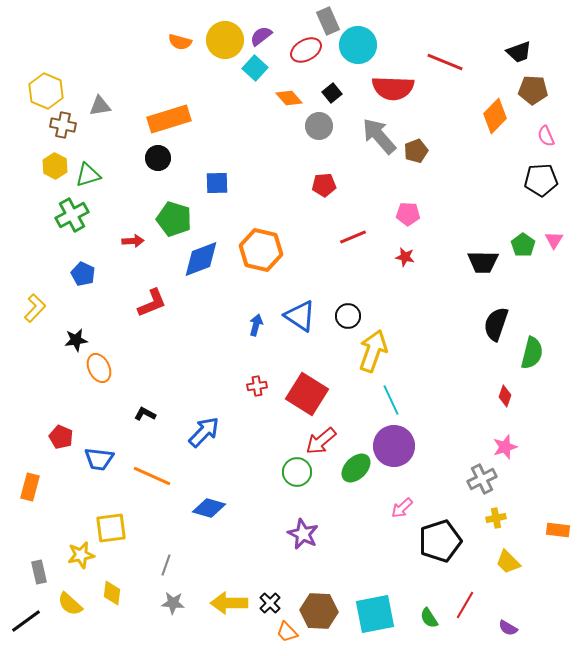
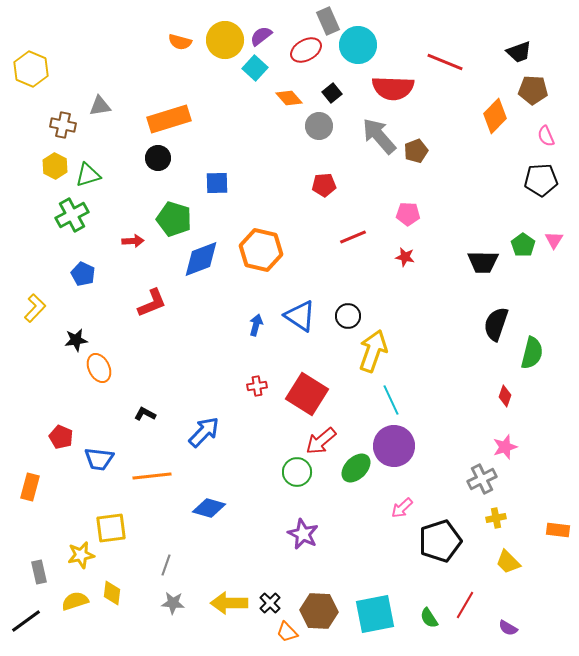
yellow hexagon at (46, 91): moved 15 px left, 22 px up
orange line at (152, 476): rotated 30 degrees counterclockwise
yellow semicircle at (70, 604): moved 5 px right, 3 px up; rotated 120 degrees clockwise
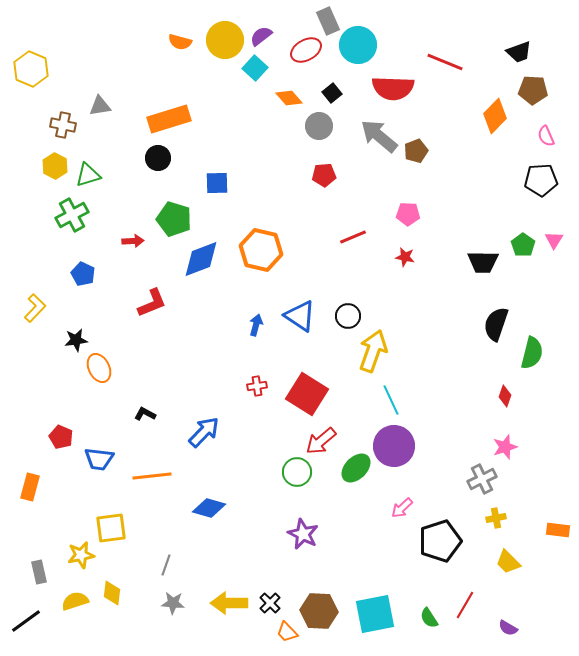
gray arrow at (379, 136): rotated 9 degrees counterclockwise
red pentagon at (324, 185): moved 10 px up
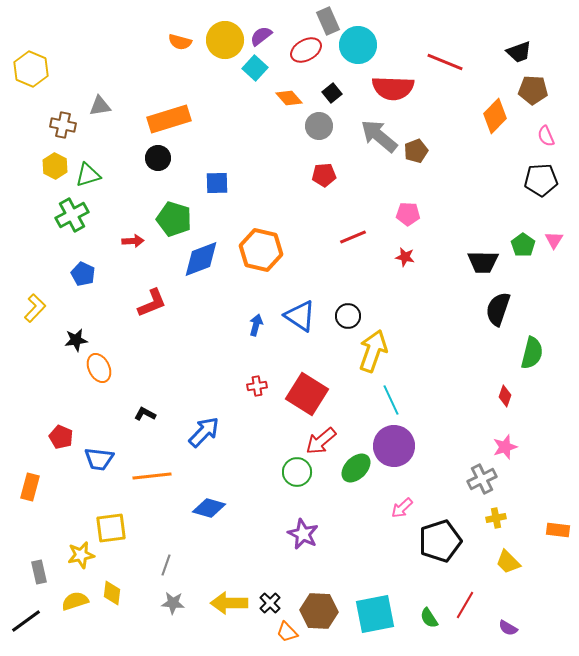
black semicircle at (496, 324): moved 2 px right, 15 px up
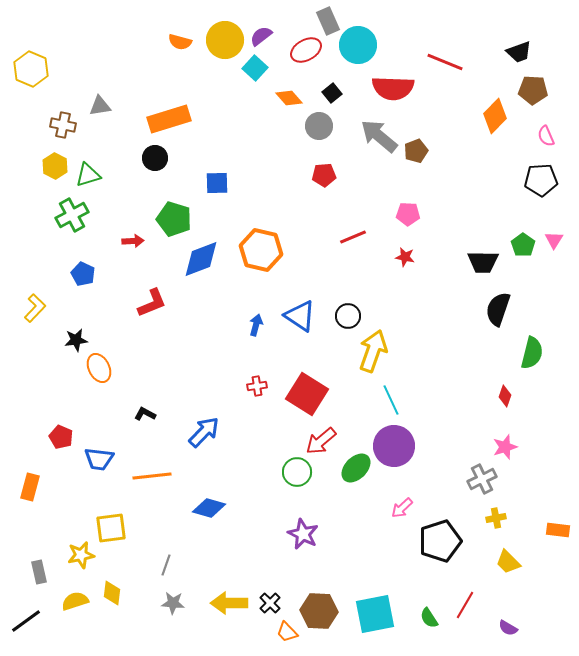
black circle at (158, 158): moved 3 px left
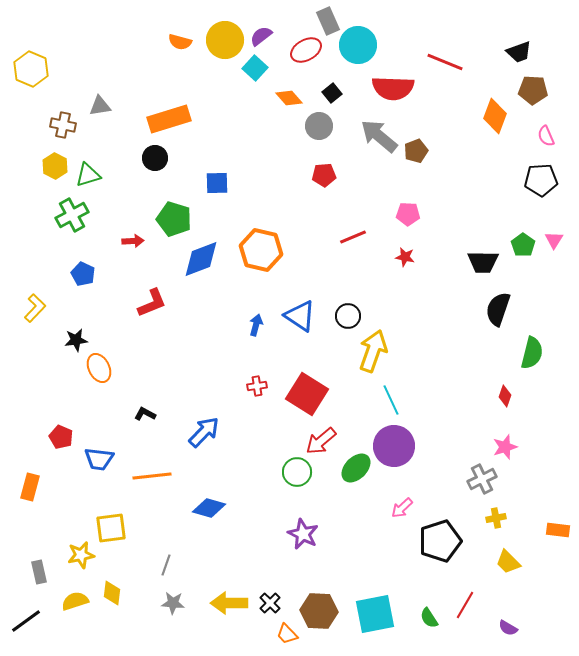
orange diamond at (495, 116): rotated 24 degrees counterclockwise
orange trapezoid at (287, 632): moved 2 px down
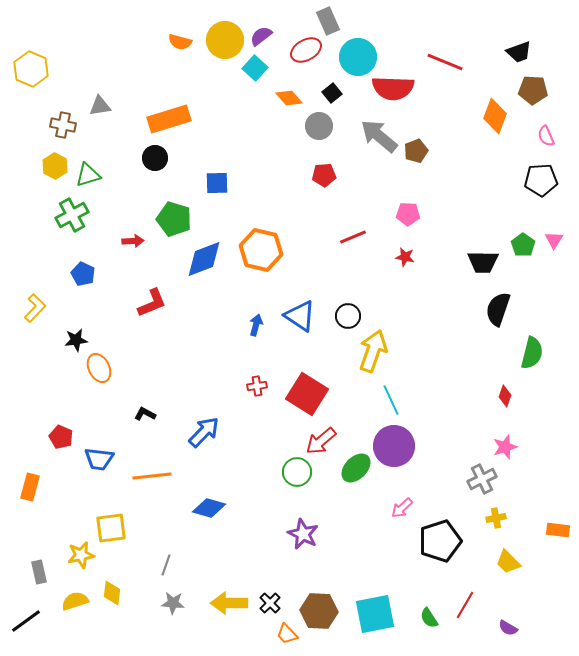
cyan circle at (358, 45): moved 12 px down
blue diamond at (201, 259): moved 3 px right
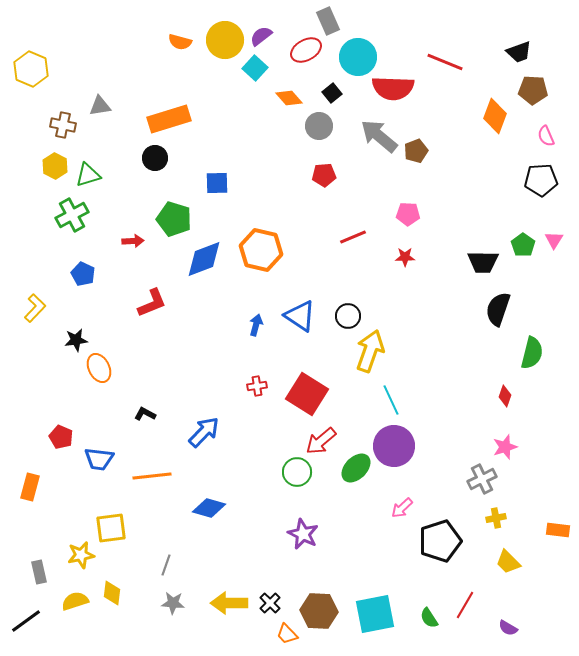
red star at (405, 257): rotated 12 degrees counterclockwise
yellow arrow at (373, 351): moved 3 px left
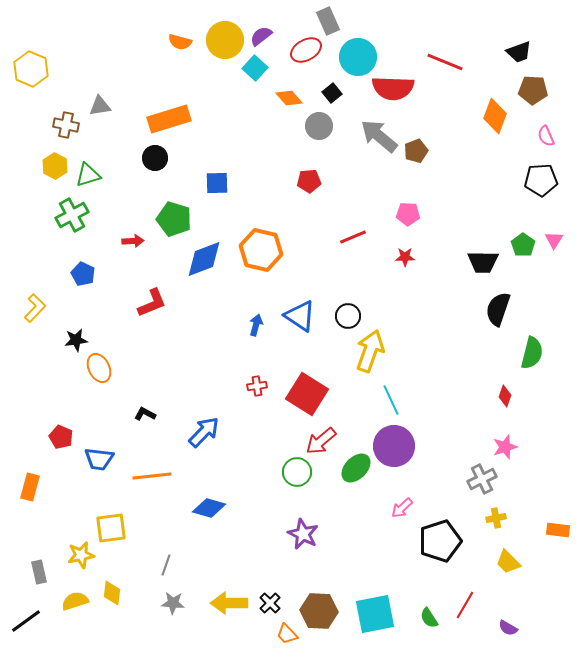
brown cross at (63, 125): moved 3 px right
red pentagon at (324, 175): moved 15 px left, 6 px down
